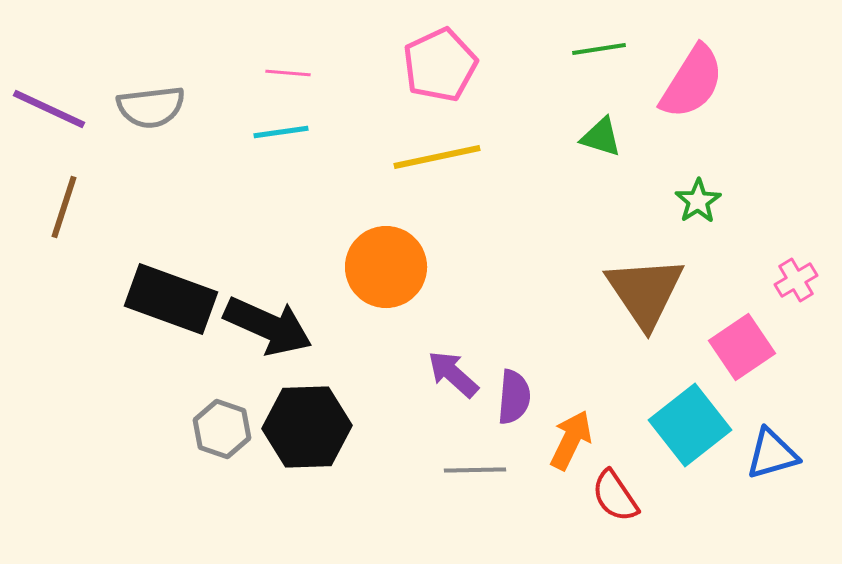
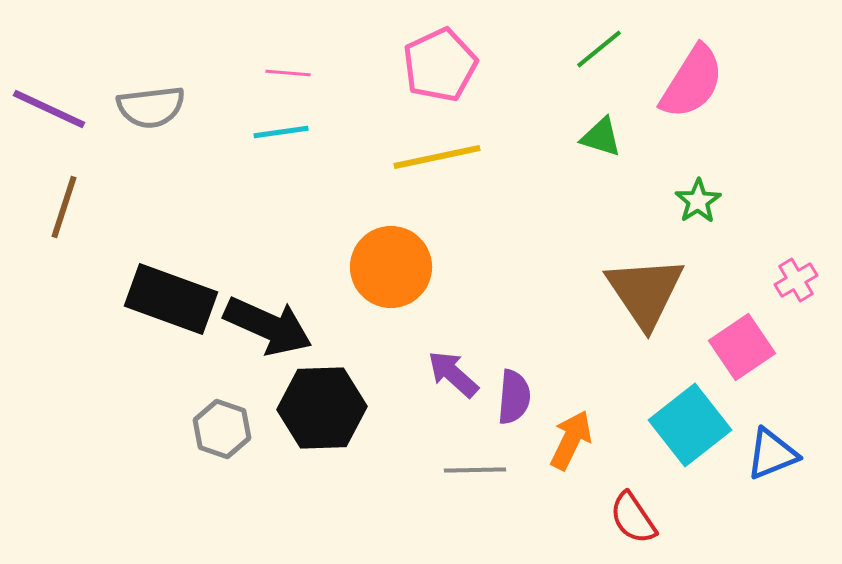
green line: rotated 30 degrees counterclockwise
orange circle: moved 5 px right
black hexagon: moved 15 px right, 19 px up
blue triangle: rotated 6 degrees counterclockwise
red semicircle: moved 18 px right, 22 px down
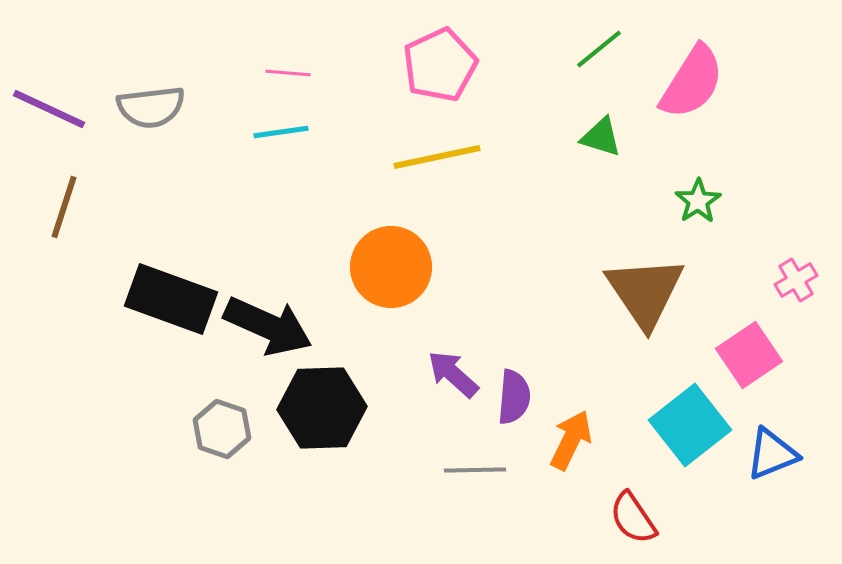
pink square: moved 7 px right, 8 px down
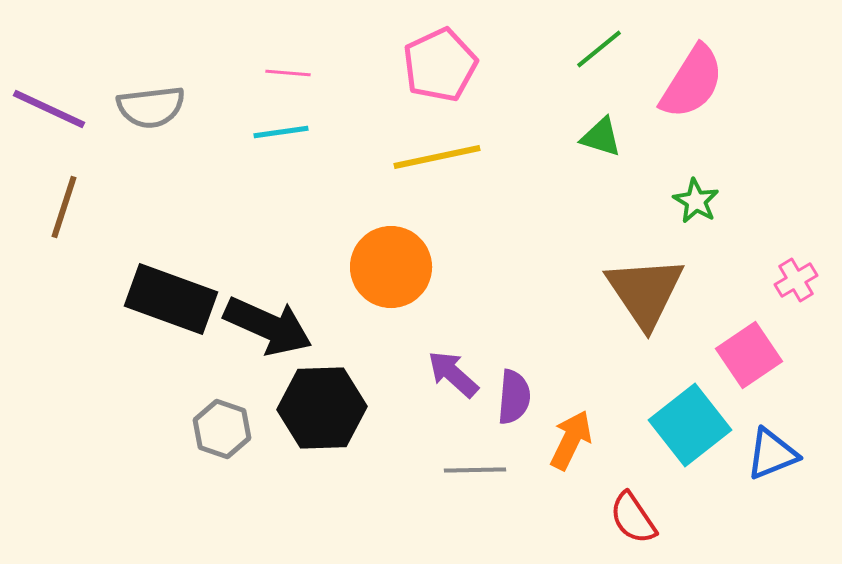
green star: moved 2 px left; rotated 9 degrees counterclockwise
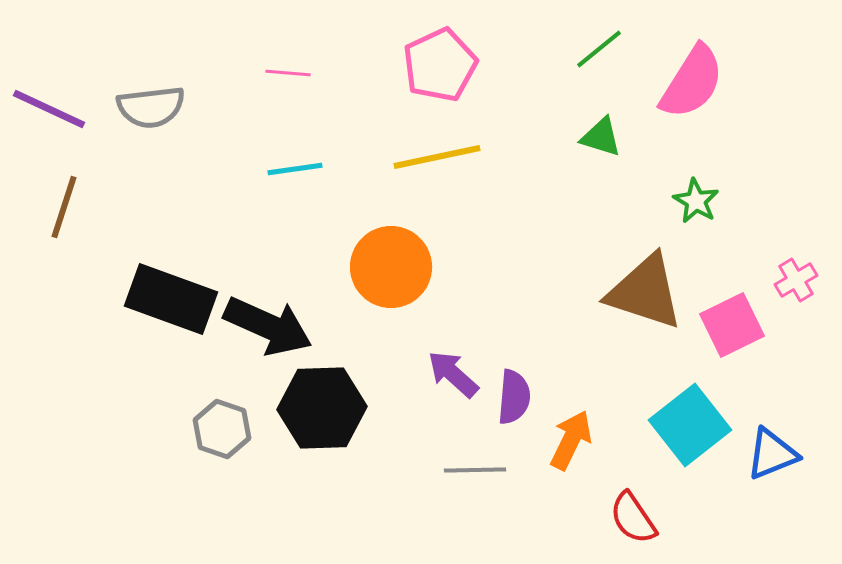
cyan line: moved 14 px right, 37 px down
brown triangle: rotated 38 degrees counterclockwise
pink square: moved 17 px left, 30 px up; rotated 8 degrees clockwise
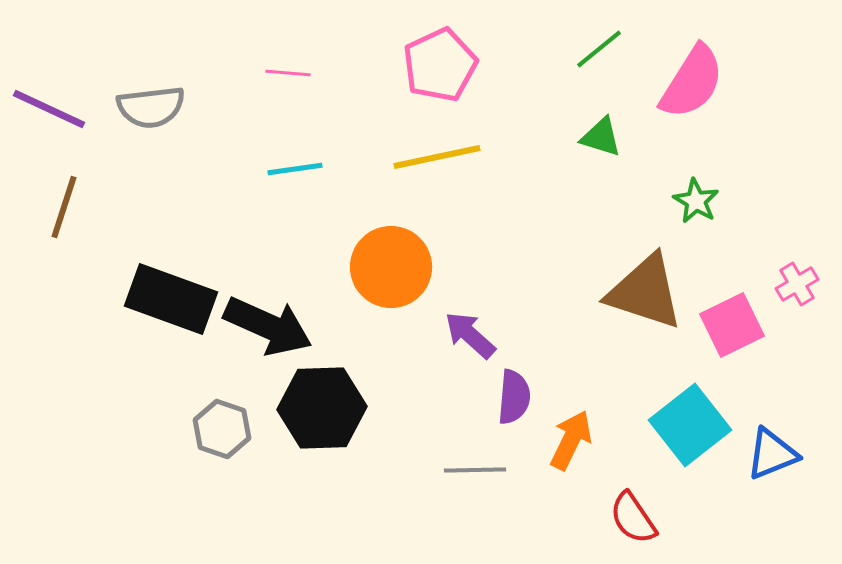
pink cross: moved 1 px right, 4 px down
purple arrow: moved 17 px right, 39 px up
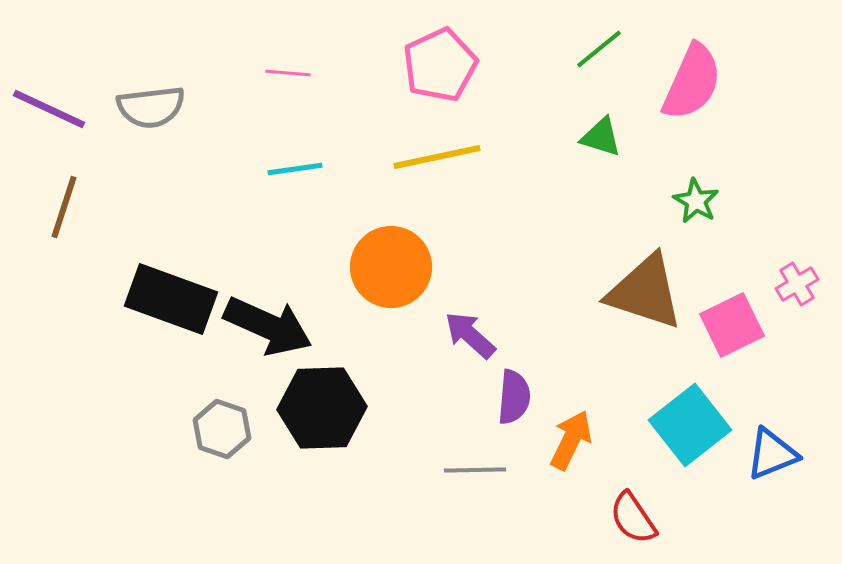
pink semicircle: rotated 8 degrees counterclockwise
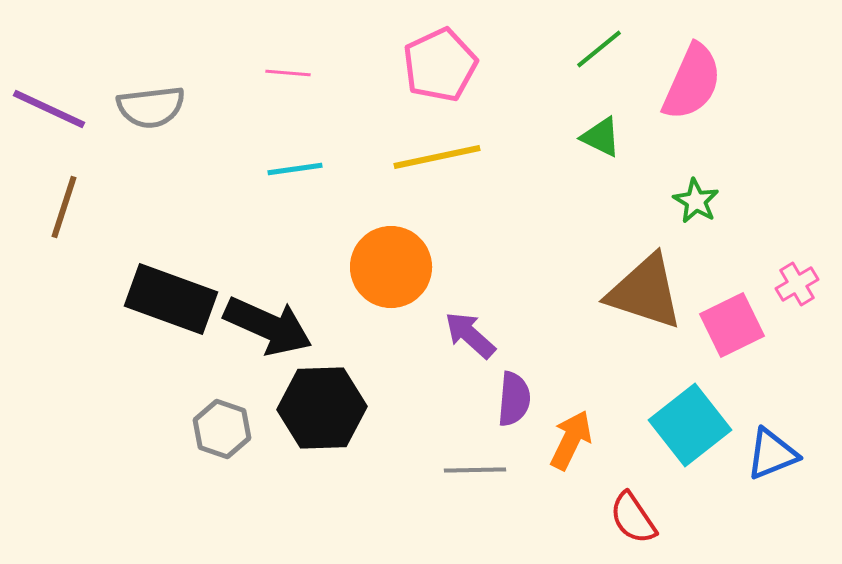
green triangle: rotated 9 degrees clockwise
purple semicircle: moved 2 px down
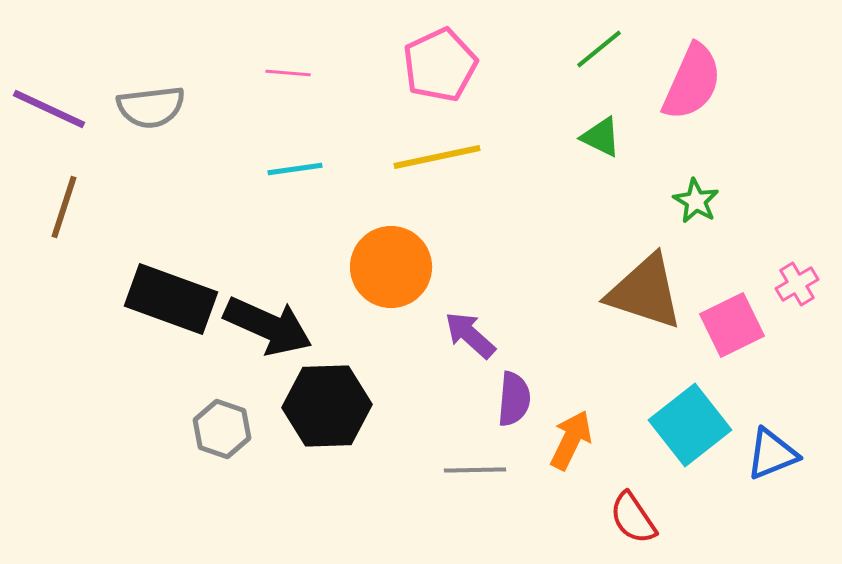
black hexagon: moved 5 px right, 2 px up
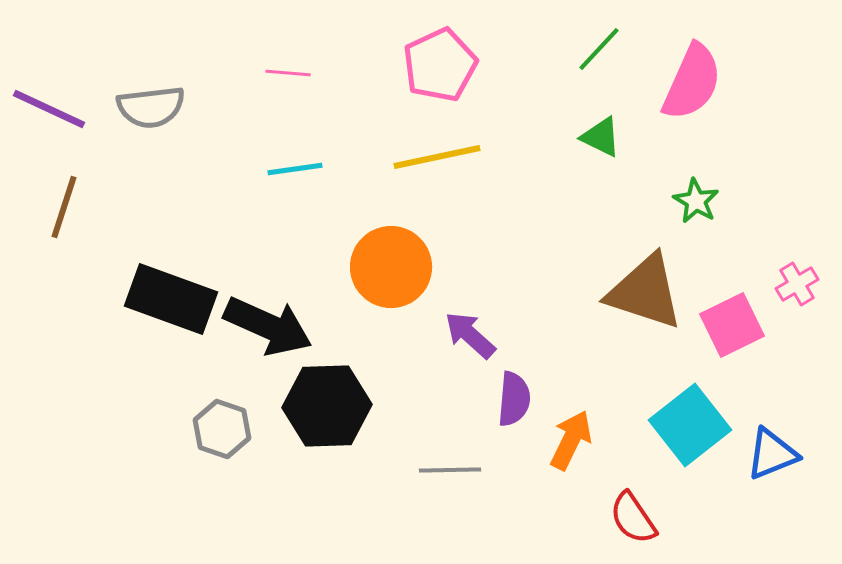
green line: rotated 8 degrees counterclockwise
gray line: moved 25 px left
